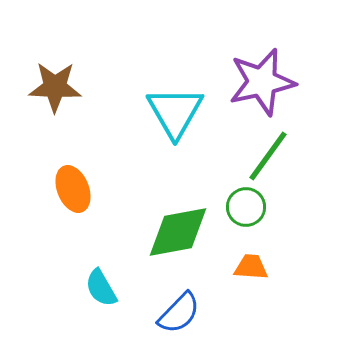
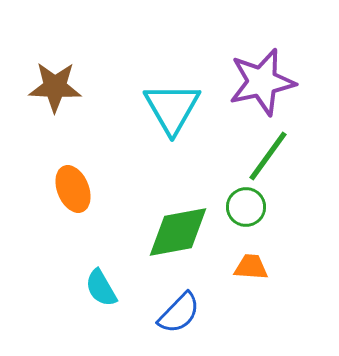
cyan triangle: moved 3 px left, 4 px up
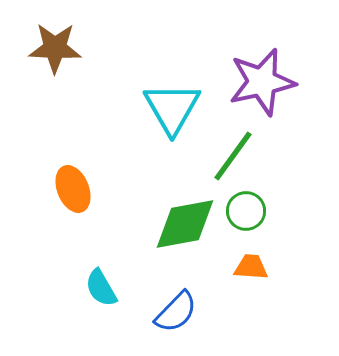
brown star: moved 39 px up
green line: moved 35 px left
green circle: moved 4 px down
green diamond: moved 7 px right, 8 px up
blue semicircle: moved 3 px left, 1 px up
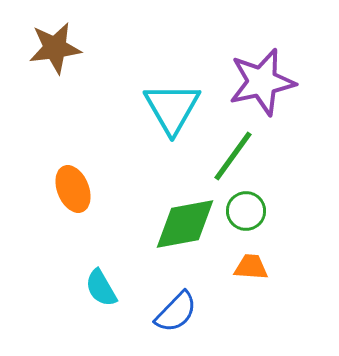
brown star: rotated 10 degrees counterclockwise
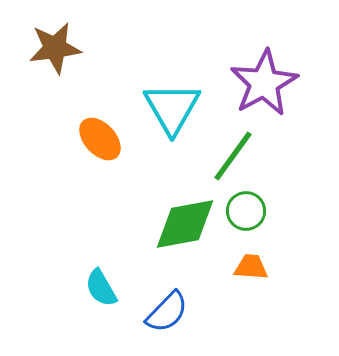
purple star: moved 2 px right, 1 px down; rotated 16 degrees counterclockwise
orange ellipse: moved 27 px right, 50 px up; rotated 21 degrees counterclockwise
blue semicircle: moved 9 px left
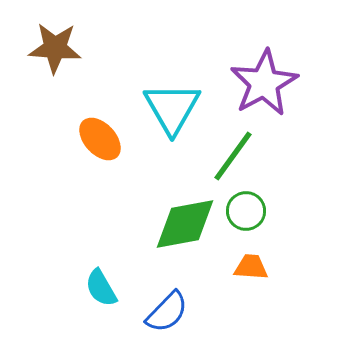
brown star: rotated 12 degrees clockwise
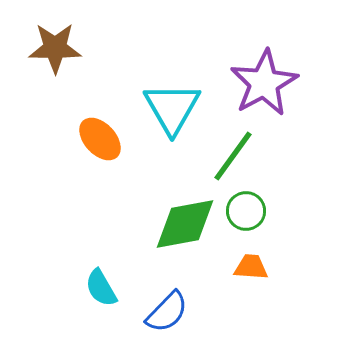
brown star: rotated 4 degrees counterclockwise
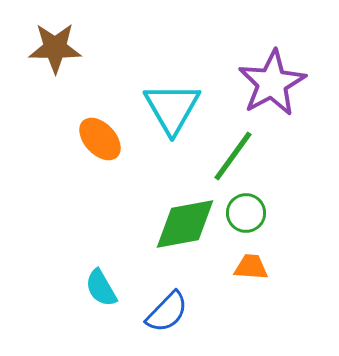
purple star: moved 8 px right
green circle: moved 2 px down
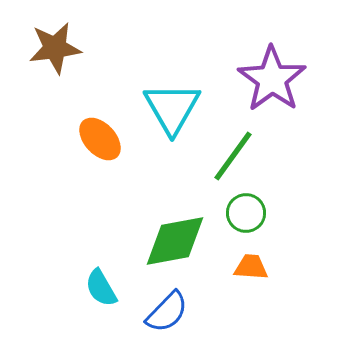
brown star: rotated 8 degrees counterclockwise
purple star: moved 4 px up; rotated 8 degrees counterclockwise
green diamond: moved 10 px left, 17 px down
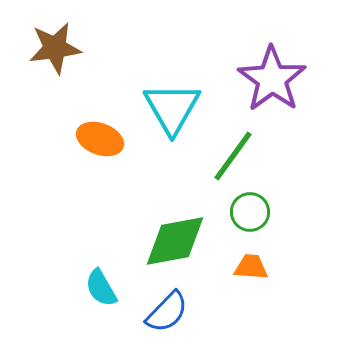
orange ellipse: rotated 27 degrees counterclockwise
green circle: moved 4 px right, 1 px up
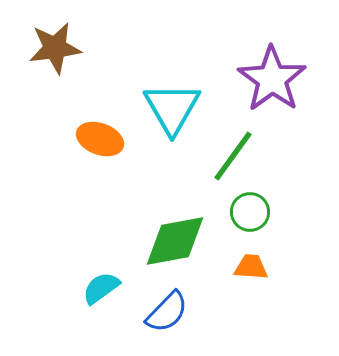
cyan semicircle: rotated 84 degrees clockwise
